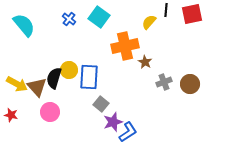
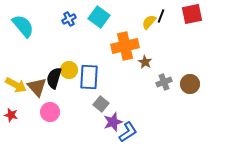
black line: moved 5 px left, 6 px down; rotated 16 degrees clockwise
blue cross: rotated 24 degrees clockwise
cyan semicircle: moved 1 px left, 1 px down
yellow arrow: moved 1 px left, 1 px down
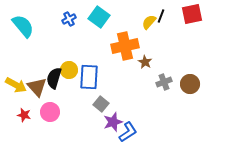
red star: moved 13 px right
